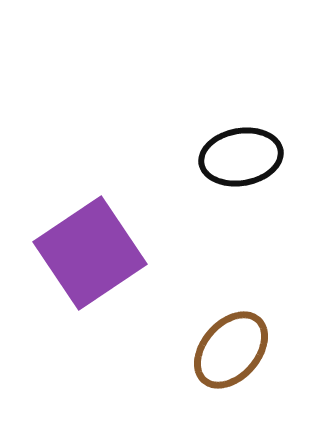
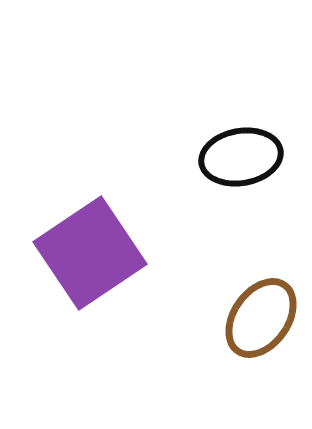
brown ellipse: moved 30 px right, 32 px up; rotated 6 degrees counterclockwise
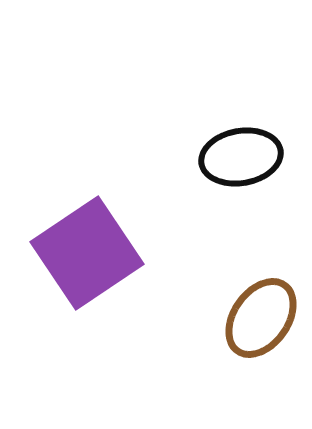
purple square: moved 3 px left
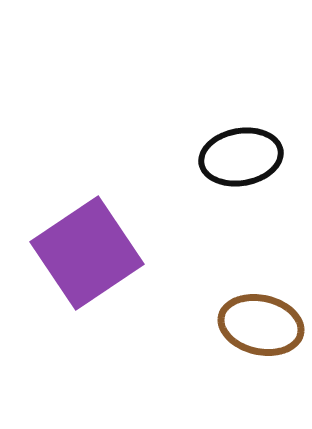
brown ellipse: moved 7 px down; rotated 68 degrees clockwise
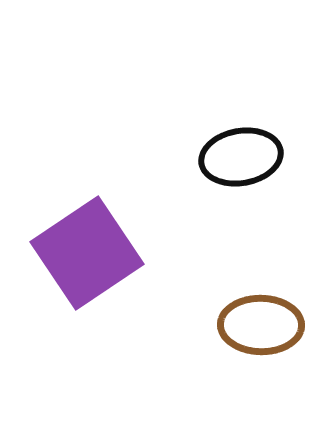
brown ellipse: rotated 12 degrees counterclockwise
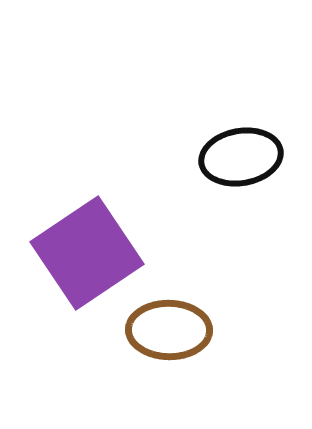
brown ellipse: moved 92 px left, 5 px down
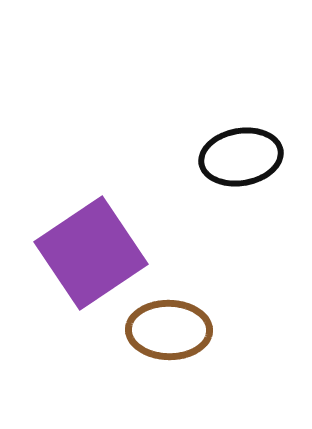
purple square: moved 4 px right
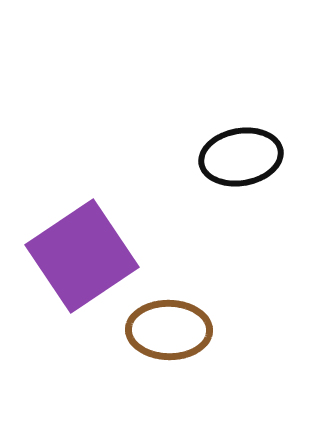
purple square: moved 9 px left, 3 px down
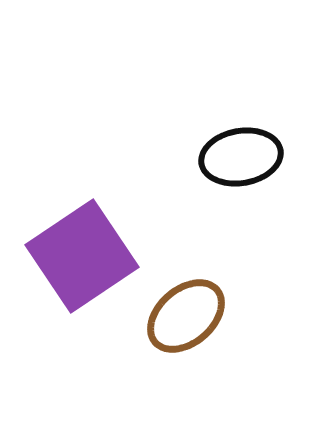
brown ellipse: moved 17 px right, 14 px up; rotated 42 degrees counterclockwise
